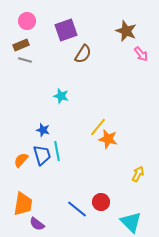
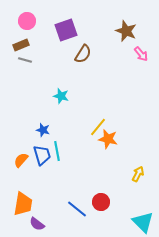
cyan triangle: moved 12 px right
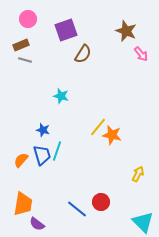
pink circle: moved 1 px right, 2 px up
orange star: moved 4 px right, 4 px up
cyan line: rotated 30 degrees clockwise
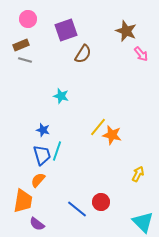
orange semicircle: moved 17 px right, 20 px down
orange trapezoid: moved 3 px up
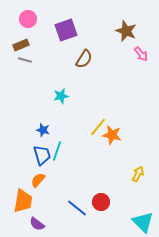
brown semicircle: moved 1 px right, 5 px down
cyan star: rotated 28 degrees counterclockwise
blue line: moved 1 px up
